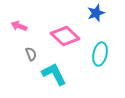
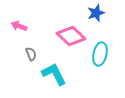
pink diamond: moved 6 px right
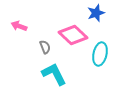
pink diamond: moved 2 px right, 1 px up
gray semicircle: moved 14 px right, 7 px up
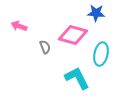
blue star: rotated 24 degrees clockwise
pink diamond: rotated 28 degrees counterclockwise
cyan ellipse: moved 1 px right
cyan L-shape: moved 23 px right, 4 px down
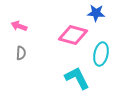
gray semicircle: moved 24 px left, 6 px down; rotated 24 degrees clockwise
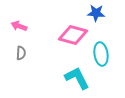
cyan ellipse: rotated 20 degrees counterclockwise
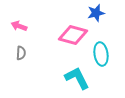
blue star: rotated 18 degrees counterclockwise
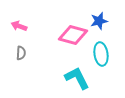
blue star: moved 3 px right, 8 px down
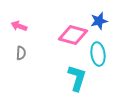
cyan ellipse: moved 3 px left
cyan L-shape: rotated 44 degrees clockwise
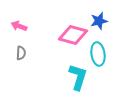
cyan L-shape: moved 1 px right, 1 px up
